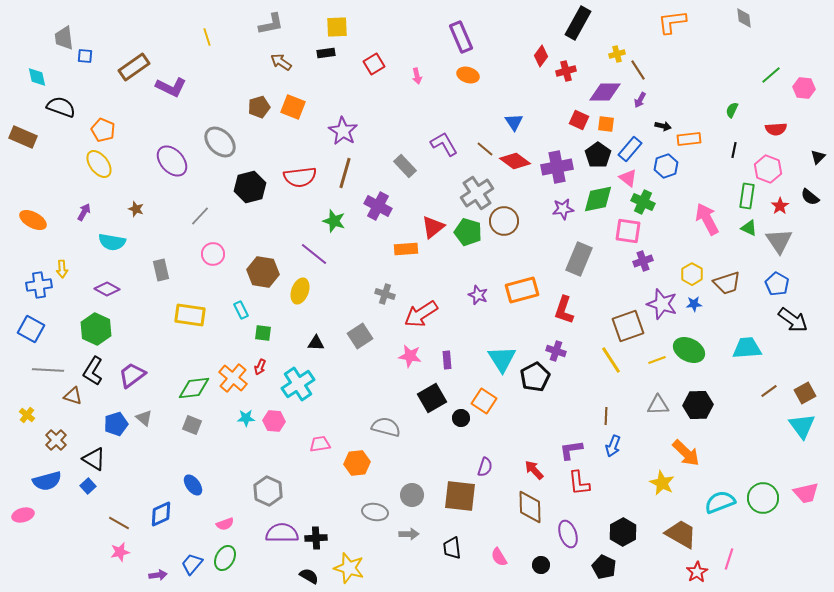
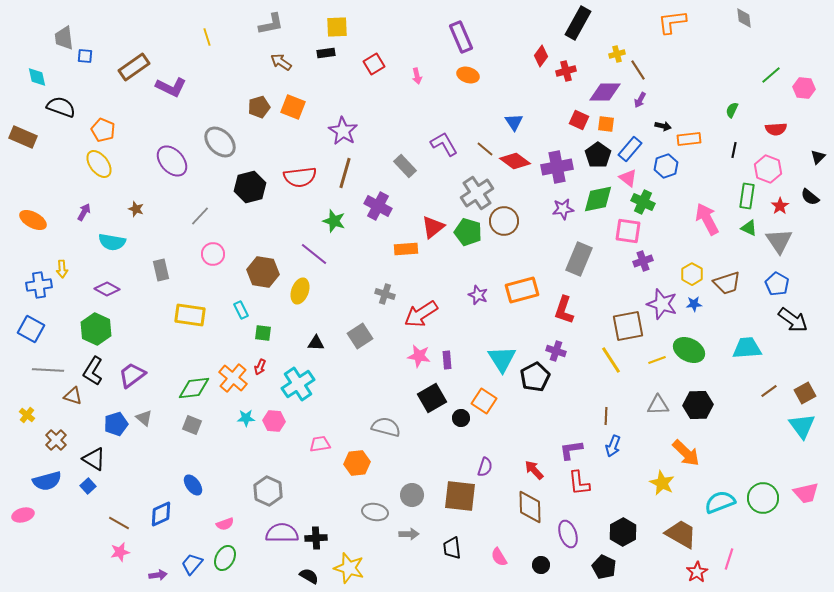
brown square at (628, 326): rotated 8 degrees clockwise
pink star at (410, 356): moved 9 px right
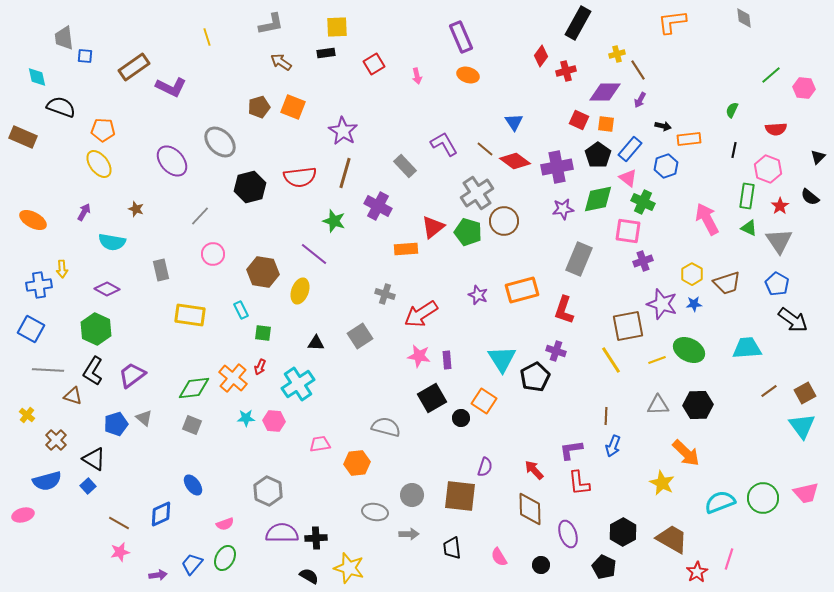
orange pentagon at (103, 130): rotated 20 degrees counterclockwise
brown diamond at (530, 507): moved 2 px down
brown trapezoid at (681, 534): moved 9 px left, 5 px down
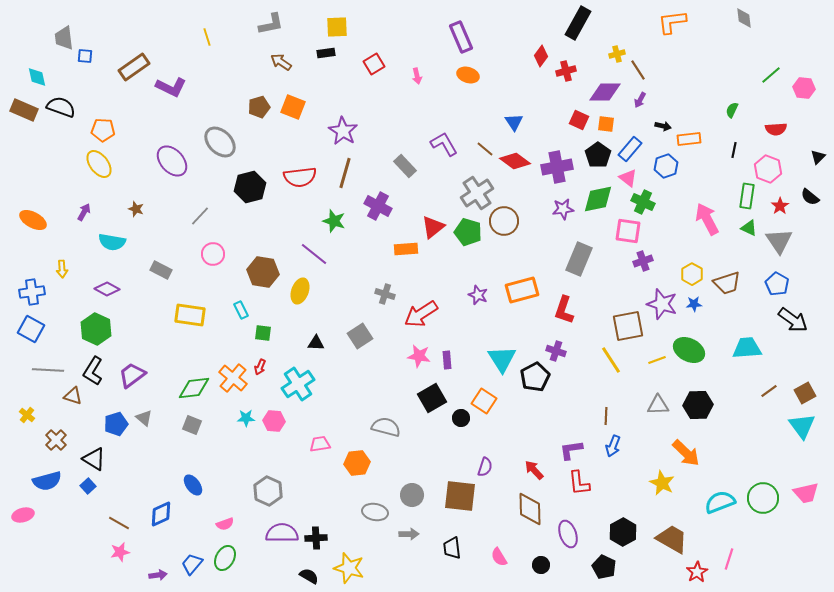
brown rectangle at (23, 137): moved 1 px right, 27 px up
gray rectangle at (161, 270): rotated 50 degrees counterclockwise
blue cross at (39, 285): moved 7 px left, 7 px down
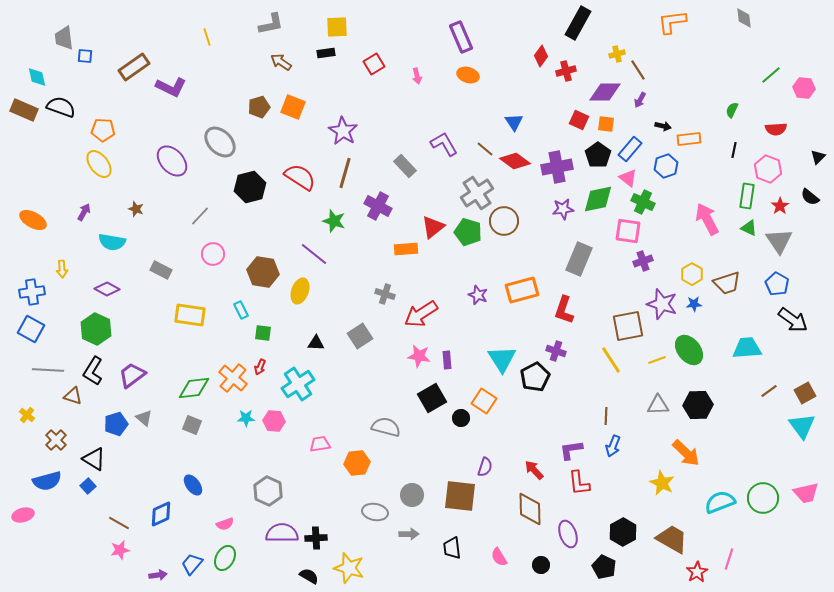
red semicircle at (300, 177): rotated 140 degrees counterclockwise
green ellipse at (689, 350): rotated 24 degrees clockwise
pink star at (120, 552): moved 2 px up
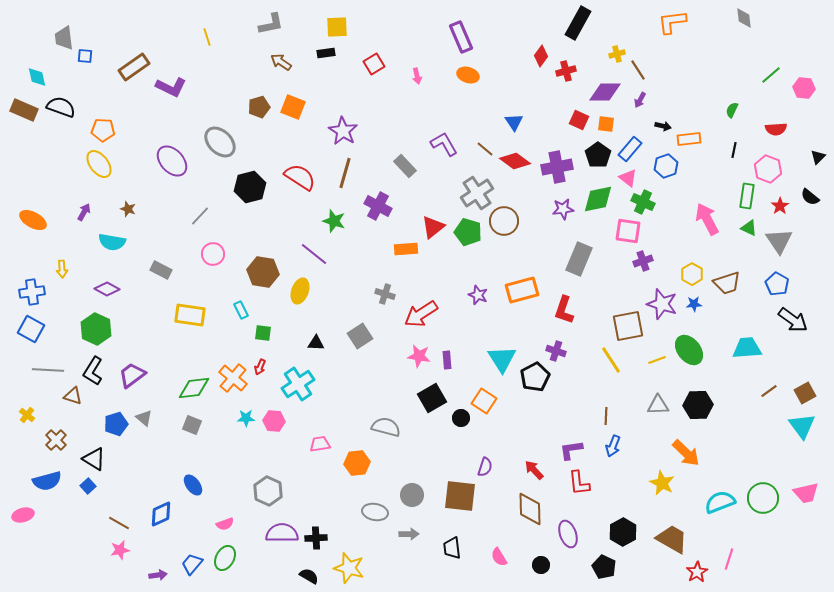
brown star at (136, 209): moved 8 px left
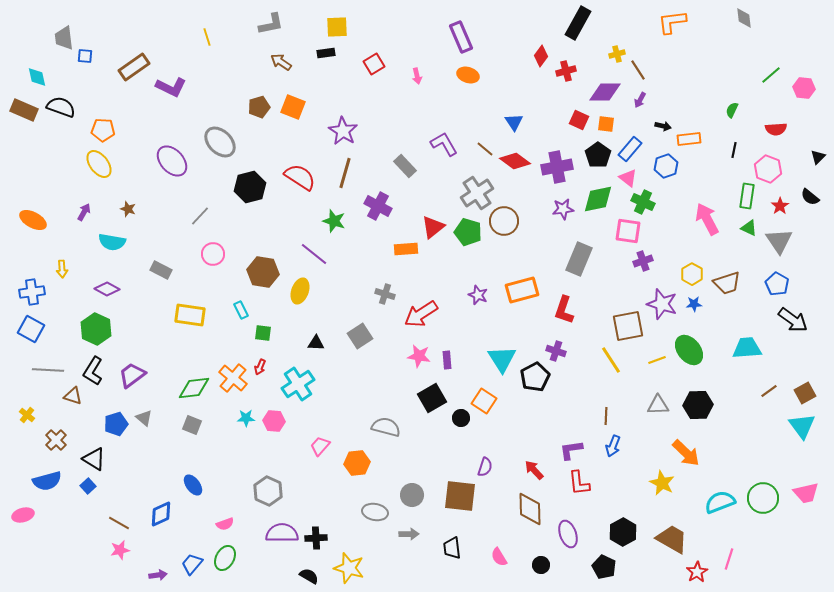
pink trapezoid at (320, 444): moved 2 px down; rotated 40 degrees counterclockwise
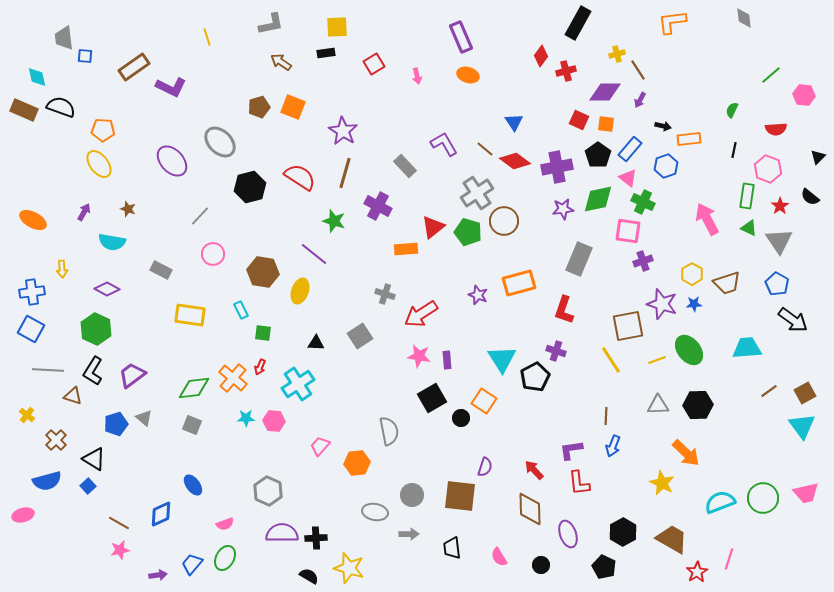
pink hexagon at (804, 88): moved 7 px down
orange rectangle at (522, 290): moved 3 px left, 7 px up
gray semicircle at (386, 427): moved 3 px right, 4 px down; rotated 64 degrees clockwise
